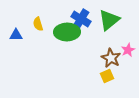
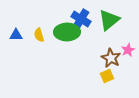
yellow semicircle: moved 1 px right, 11 px down
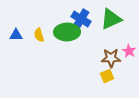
green triangle: moved 2 px right, 1 px up; rotated 15 degrees clockwise
pink star: moved 1 px right, 1 px down; rotated 16 degrees counterclockwise
brown star: rotated 30 degrees counterclockwise
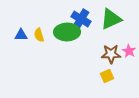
blue triangle: moved 5 px right
brown star: moved 4 px up
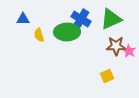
blue triangle: moved 2 px right, 16 px up
brown star: moved 5 px right, 8 px up
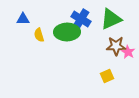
pink star: moved 1 px left, 1 px down
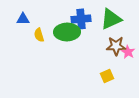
blue cross: rotated 36 degrees counterclockwise
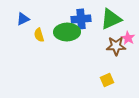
blue triangle: rotated 24 degrees counterclockwise
pink star: moved 14 px up
yellow square: moved 4 px down
